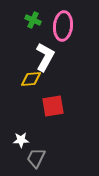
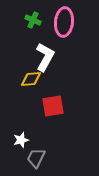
pink ellipse: moved 1 px right, 4 px up
white star: rotated 14 degrees counterclockwise
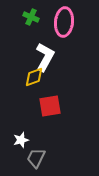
green cross: moved 2 px left, 3 px up
yellow diamond: moved 3 px right, 2 px up; rotated 15 degrees counterclockwise
red square: moved 3 px left
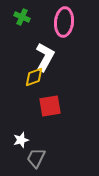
green cross: moved 9 px left
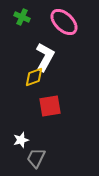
pink ellipse: rotated 52 degrees counterclockwise
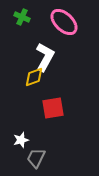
red square: moved 3 px right, 2 px down
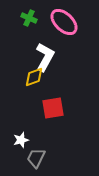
green cross: moved 7 px right, 1 px down
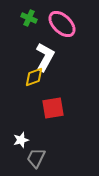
pink ellipse: moved 2 px left, 2 px down
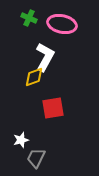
pink ellipse: rotated 32 degrees counterclockwise
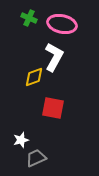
white L-shape: moved 9 px right
red square: rotated 20 degrees clockwise
gray trapezoid: rotated 40 degrees clockwise
